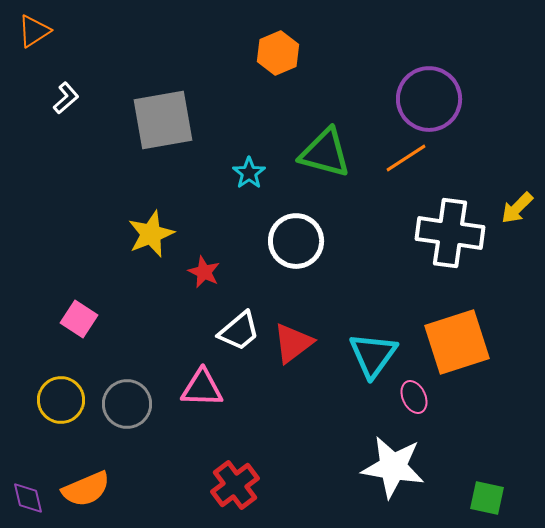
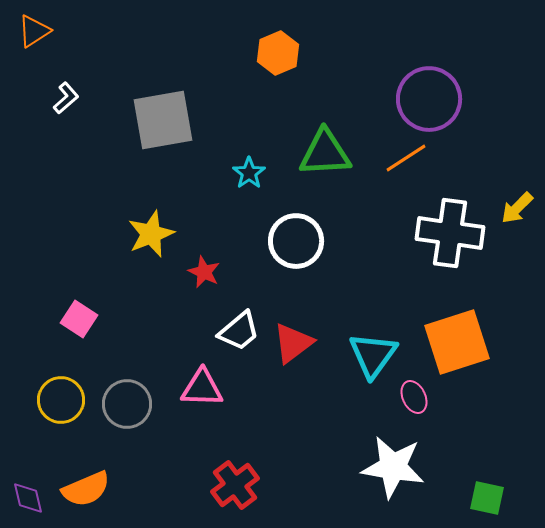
green triangle: rotated 18 degrees counterclockwise
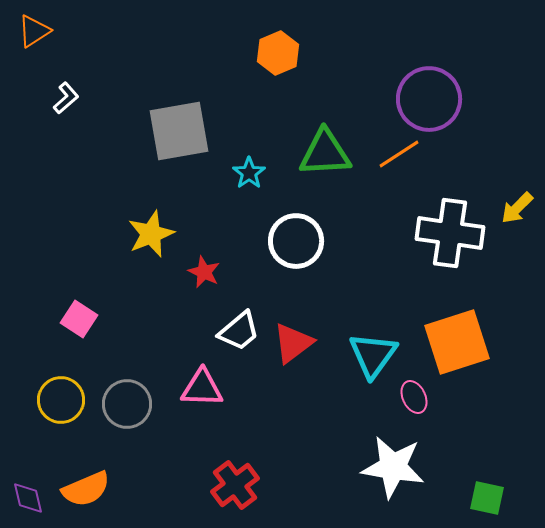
gray square: moved 16 px right, 11 px down
orange line: moved 7 px left, 4 px up
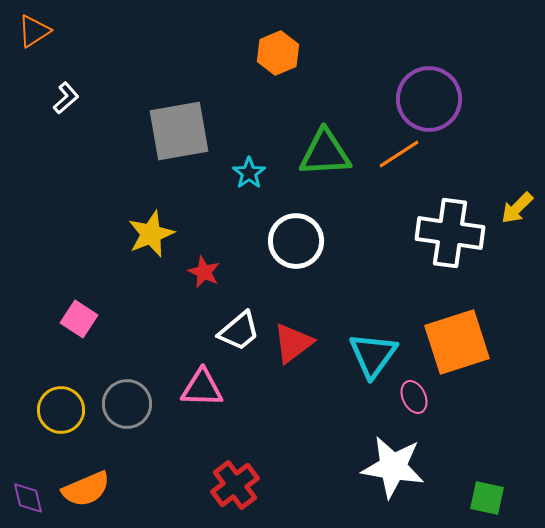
yellow circle: moved 10 px down
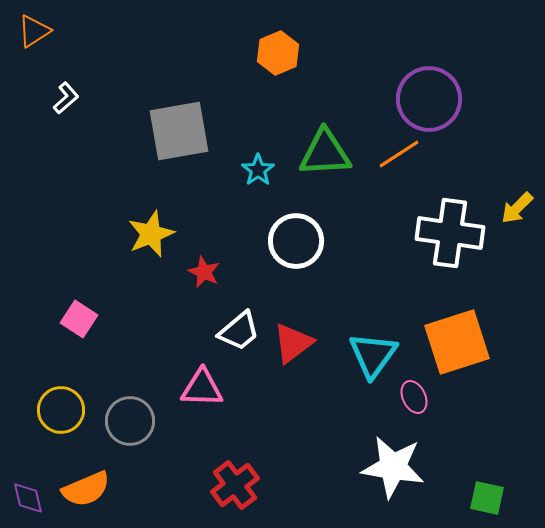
cyan star: moved 9 px right, 3 px up
gray circle: moved 3 px right, 17 px down
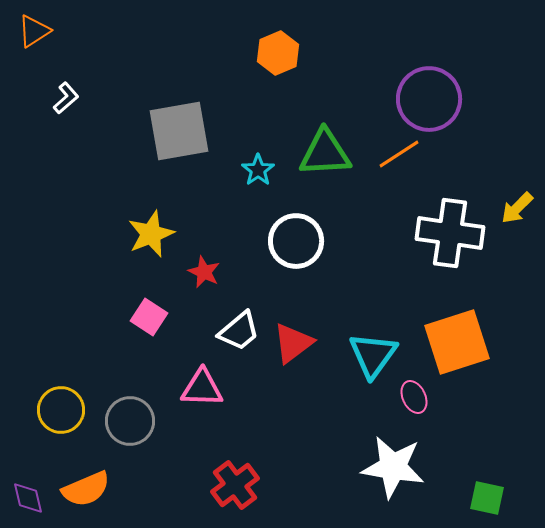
pink square: moved 70 px right, 2 px up
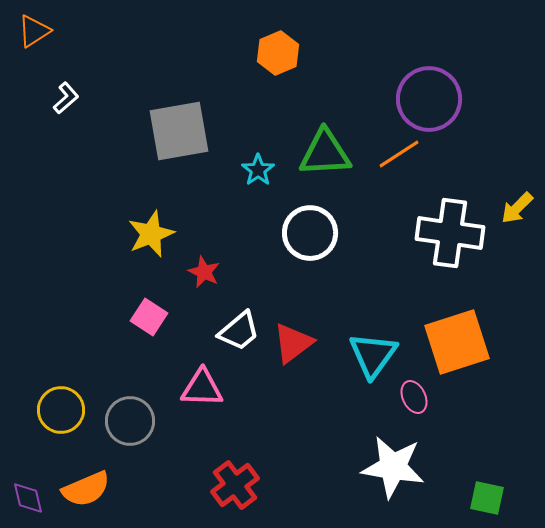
white circle: moved 14 px right, 8 px up
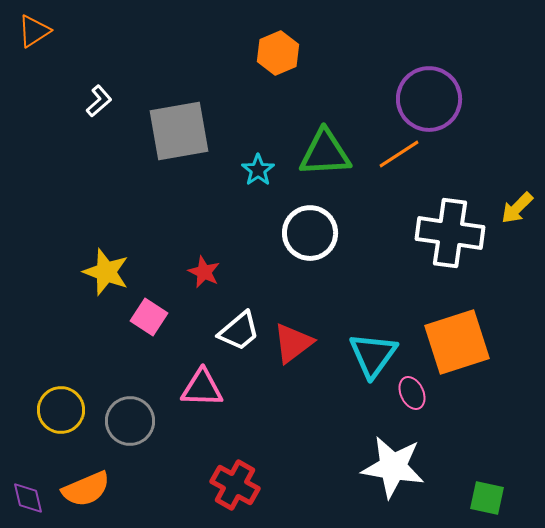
white L-shape: moved 33 px right, 3 px down
yellow star: moved 45 px left, 38 px down; rotated 30 degrees counterclockwise
pink ellipse: moved 2 px left, 4 px up
red cross: rotated 24 degrees counterclockwise
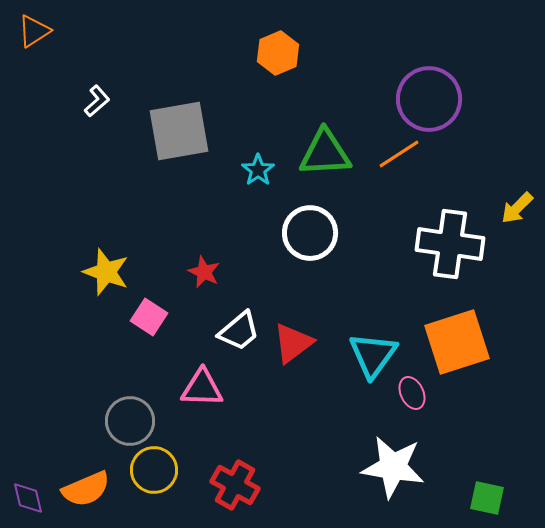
white L-shape: moved 2 px left
white cross: moved 11 px down
yellow circle: moved 93 px right, 60 px down
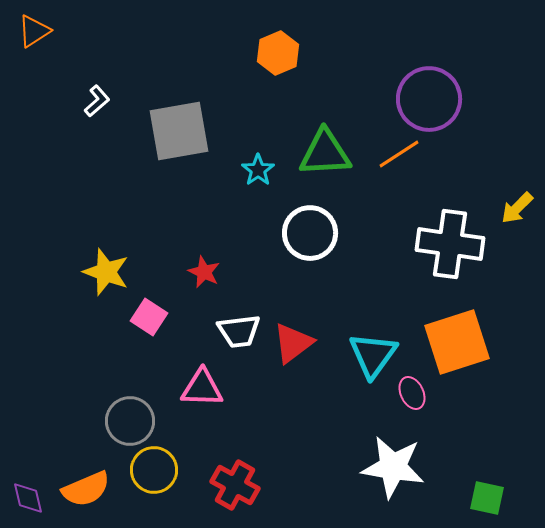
white trapezoid: rotated 33 degrees clockwise
